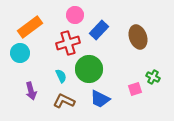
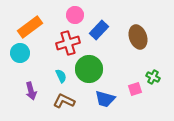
blue trapezoid: moved 5 px right; rotated 10 degrees counterclockwise
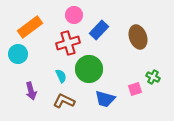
pink circle: moved 1 px left
cyan circle: moved 2 px left, 1 px down
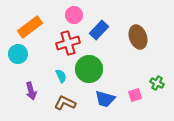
green cross: moved 4 px right, 6 px down
pink square: moved 6 px down
brown L-shape: moved 1 px right, 2 px down
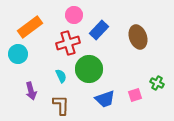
blue trapezoid: rotated 35 degrees counterclockwise
brown L-shape: moved 4 px left, 2 px down; rotated 65 degrees clockwise
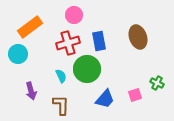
blue rectangle: moved 11 px down; rotated 54 degrees counterclockwise
green circle: moved 2 px left
blue trapezoid: rotated 30 degrees counterclockwise
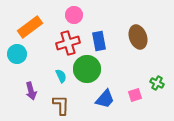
cyan circle: moved 1 px left
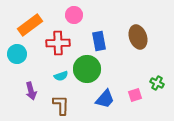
orange rectangle: moved 2 px up
red cross: moved 10 px left; rotated 15 degrees clockwise
cyan semicircle: rotated 96 degrees clockwise
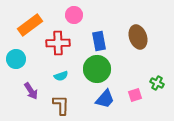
cyan circle: moved 1 px left, 5 px down
green circle: moved 10 px right
purple arrow: rotated 18 degrees counterclockwise
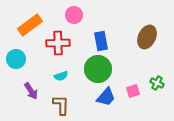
brown ellipse: moved 9 px right; rotated 45 degrees clockwise
blue rectangle: moved 2 px right
green circle: moved 1 px right
pink square: moved 2 px left, 4 px up
blue trapezoid: moved 1 px right, 2 px up
